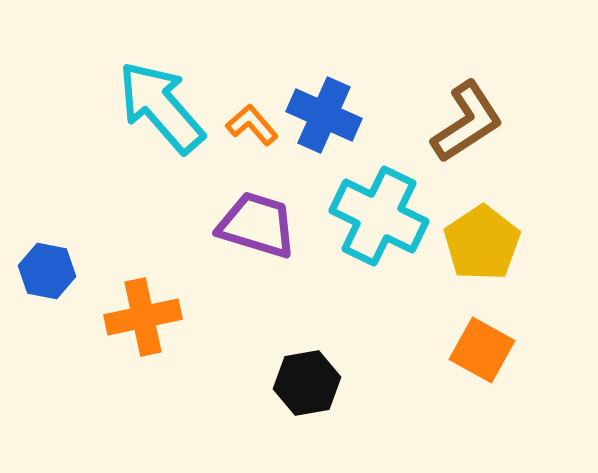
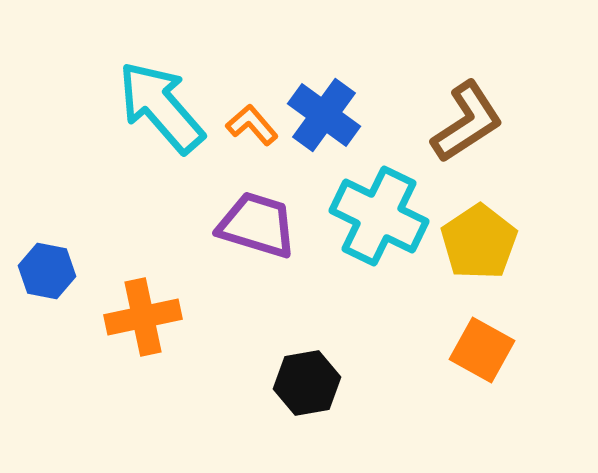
blue cross: rotated 12 degrees clockwise
yellow pentagon: moved 3 px left, 1 px up
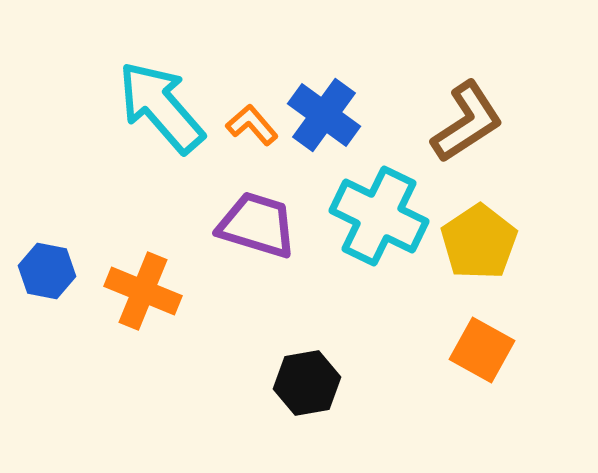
orange cross: moved 26 px up; rotated 34 degrees clockwise
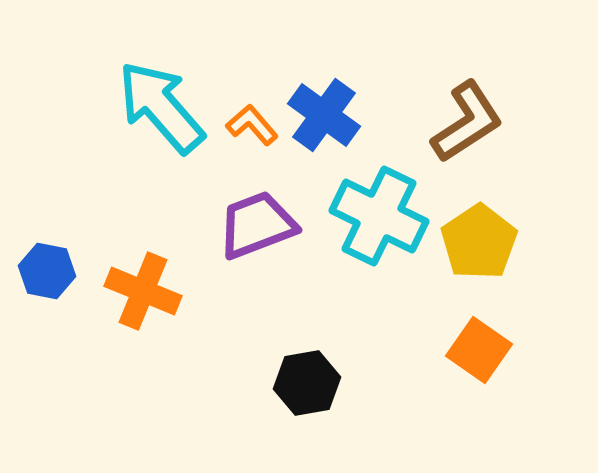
purple trapezoid: rotated 38 degrees counterclockwise
orange square: moved 3 px left; rotated 6 degrees clockwise
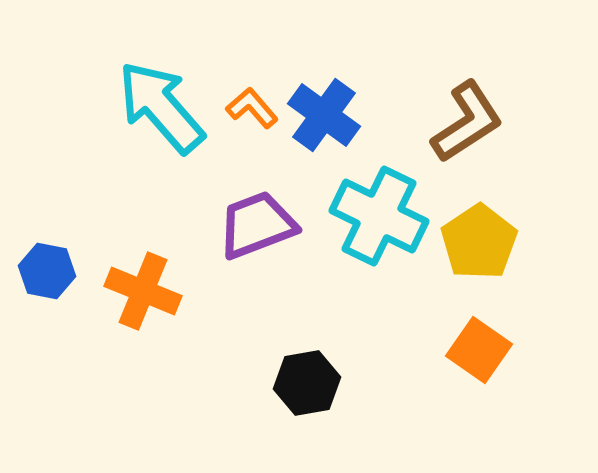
orange L-shape: moved 17 px up
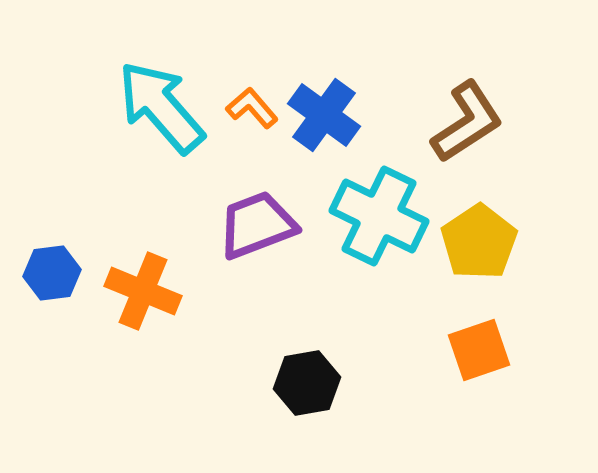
blue hexagon: moved 5 px right, 2 px down; rotated 18 degrees counterclockwise
orange square: rotated 36 degrees clockwise
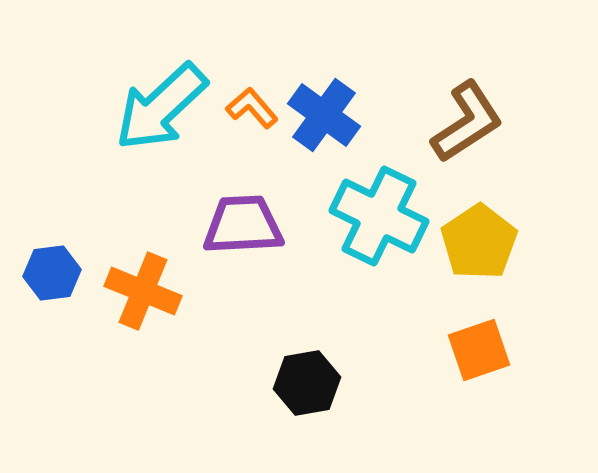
cyan arrow: rotated 92 degrees counterclockwise
purple trapezoid: moved 14 px left; rotated 18 degrees clockwise
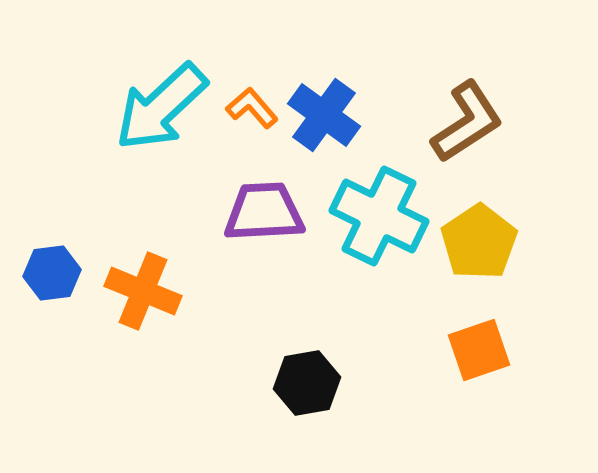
purple trapezoid: moved 21 px right, 13 px up
